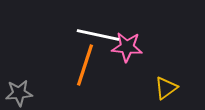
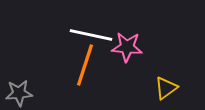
white line: moved 7 px left
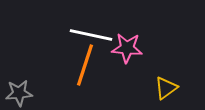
pink star: moved 1 px down
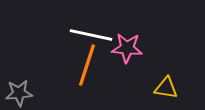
orange line: moved 2 px right
yellow triangle: rotated 45 degrees clockwise
